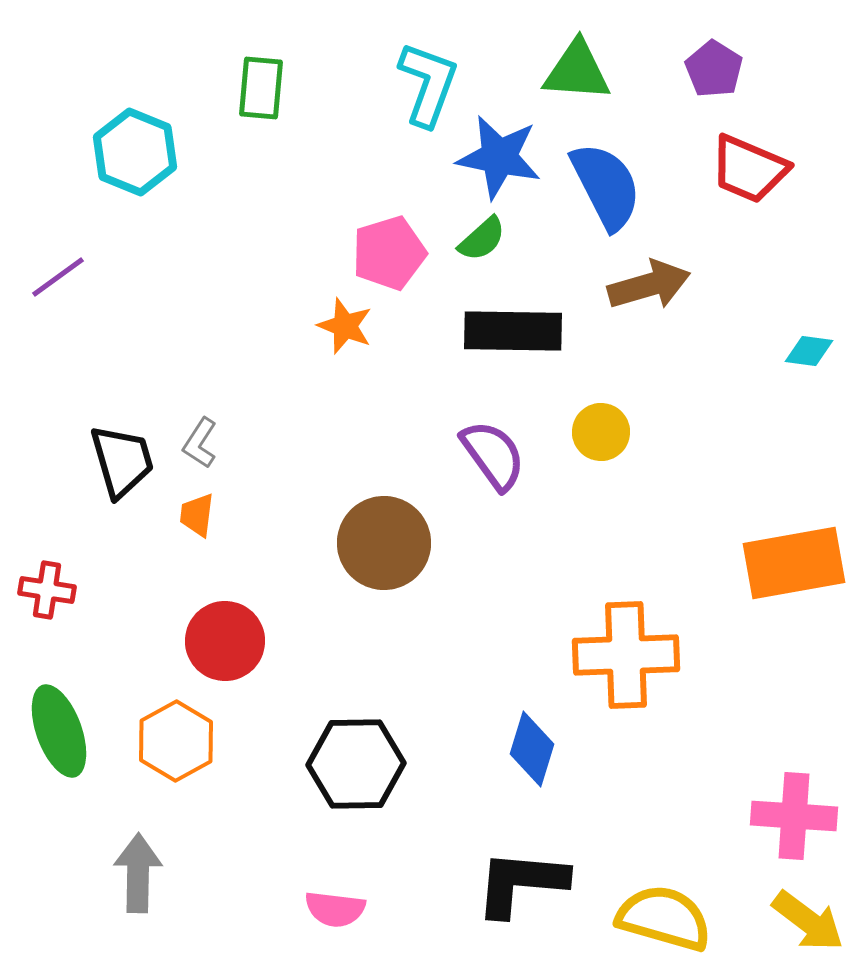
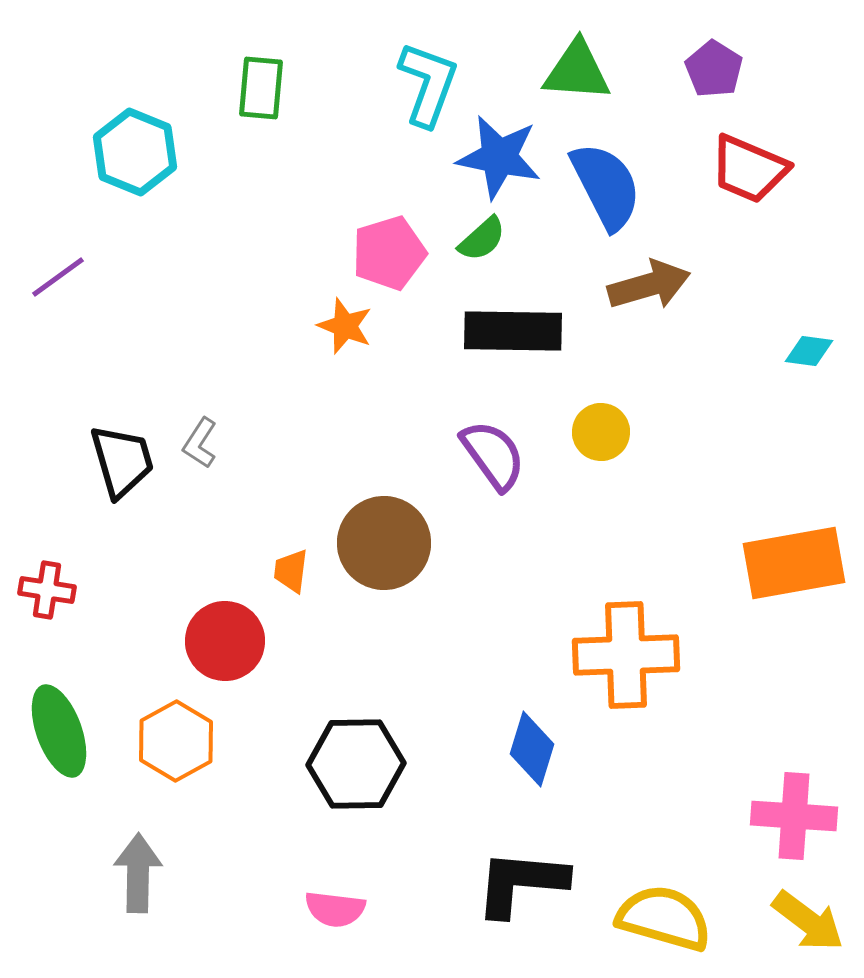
orange trapezoid: moved 94 px right, 56 px down
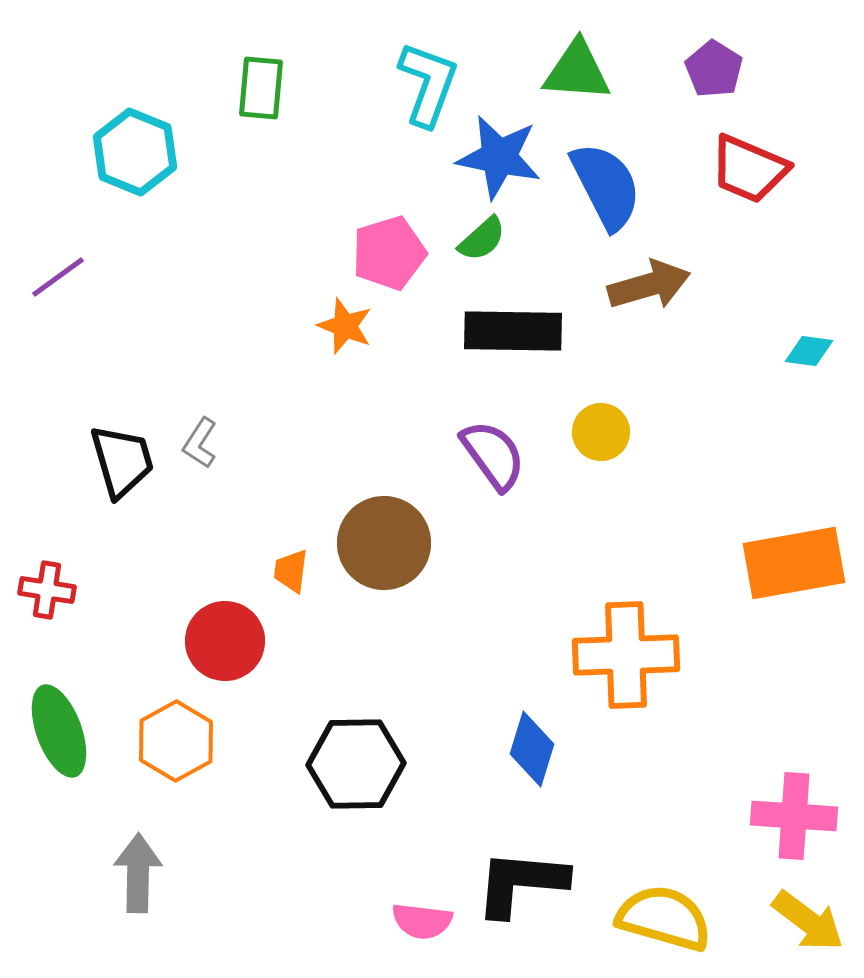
pink semicircle: moved 87 px right, 12 px down
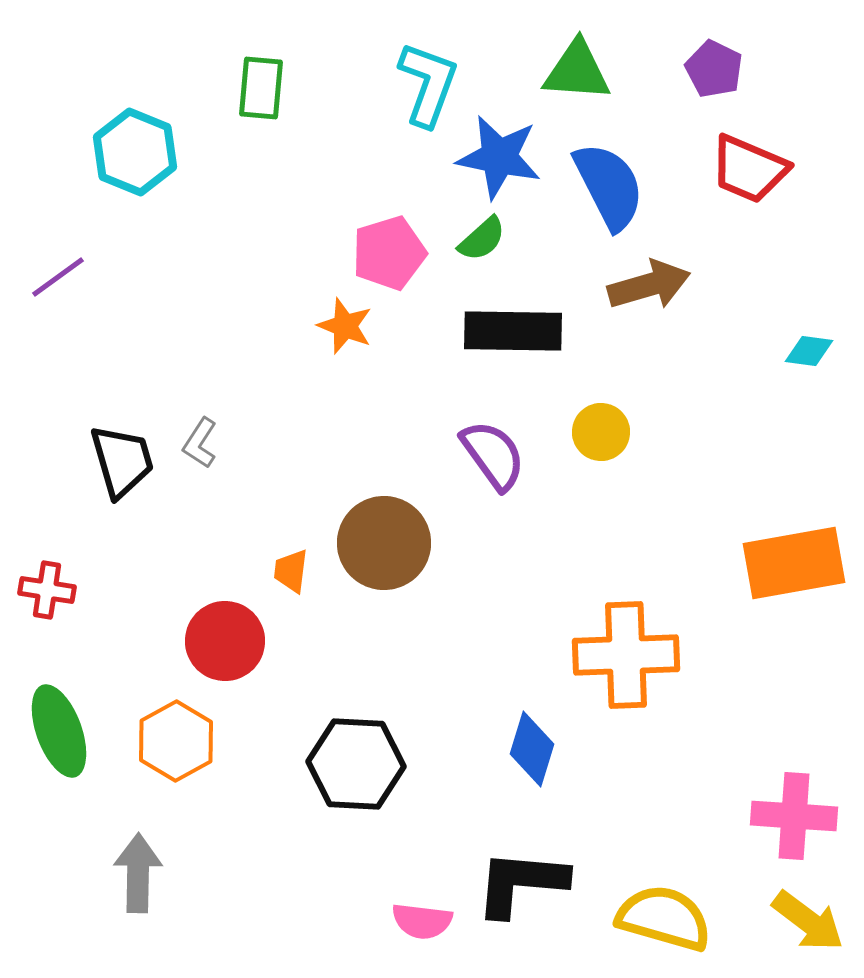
purple pentagon: rotated 6 degrees counterclockwise
blue semicircle: moved 3 px right
black hexagon: rotated 4 degrees clockwise
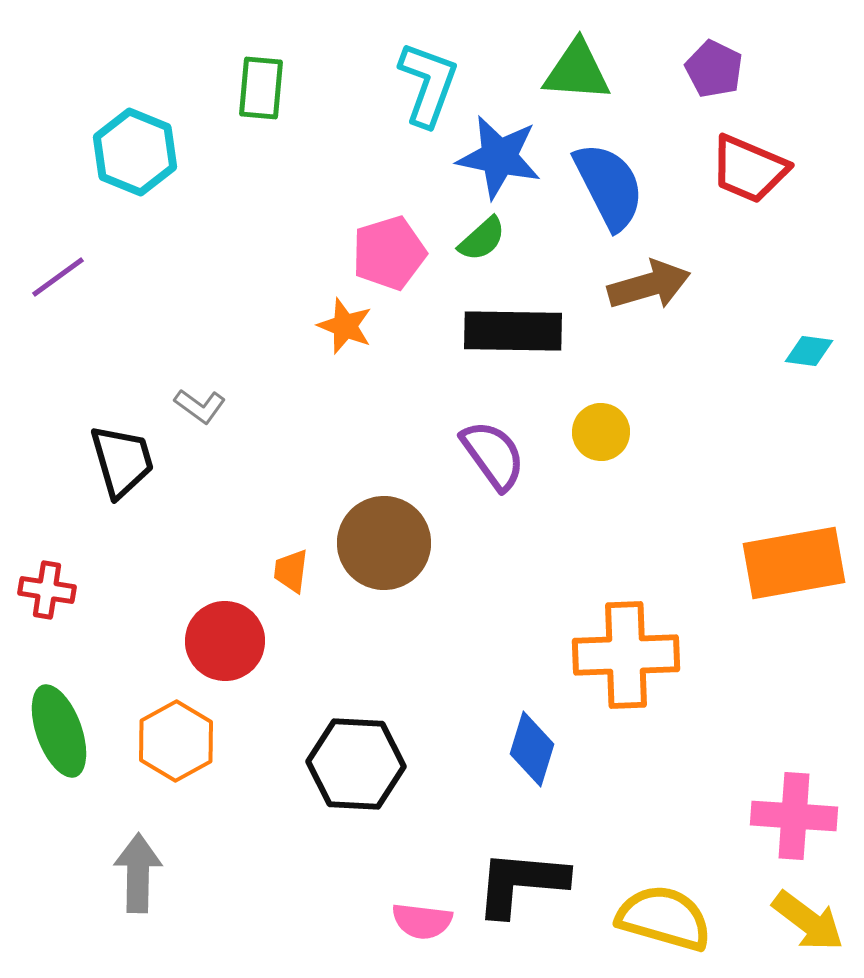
gray L-shape: moved 37 px up; rotated 87 degrees counterclockwise
